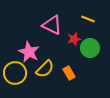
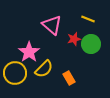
pink triangle: rotated 15 degrees clockwise
green circle: moved 1 px right, 4 px up
pink star: rotated 10 degrees clockwise
yellow semicircle: moved 1 px left
orange rectangle: moved 5 px down
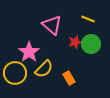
red star: moved 1 px right, 3 px down
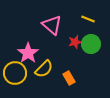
pink star: moved 1 px left, 1 px down
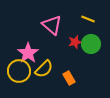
yellow circle: moved 4 px right, 2 px up
